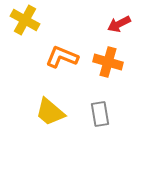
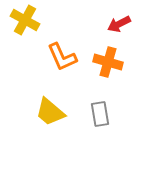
orange L-shape: rotated 136 degrees counterclockwise
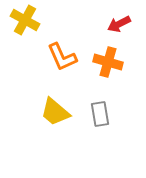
yellow trapezoid: moved 5 px right
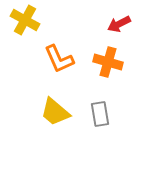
orange L-shape: moved 3 px left, 2 px down
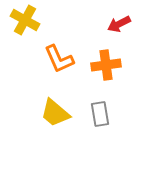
orange cross: moved 2 px left, 3 px down; rotated 24 degrees counterclockwise
yellow trapezoid: moved 1 px down
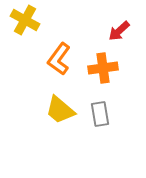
red arrow: moved 7 px down; rotated 15 degrees counterclockwise
orange L-shape: rotated 60 degrees clockwise
orange cross: moved 3 px left, 3 px down
yellow trapezoid: moved 5 px right, 3 px up
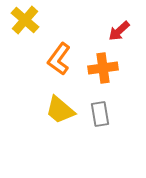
yellow cross: rotated 12 degrees clockwise
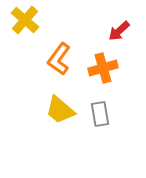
orange cross: rotated 8 degrees counterclockwise
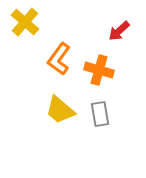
yellow cross: moved 2 px down
orange cross: moved 4 px left, 2 px down; rotated 32 degrees clockwise
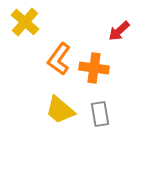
orange cross: moved 5 px left, 2 px up; rotated 8 degrees counterclockwise
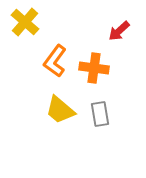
orange L-shape: moved 4 px left, 2 px down
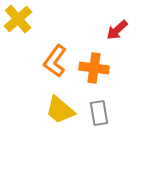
yellow cross: moved 7 px left, 3 px up; rotated 8 degrees clockwise
red arrow: moved 2 px left, 1 px up
gray rectangle: moved 1 px left, 1 px up
